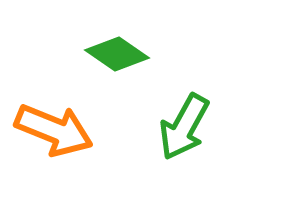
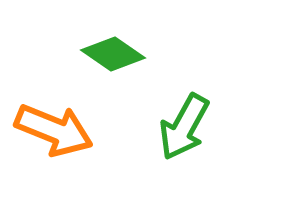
green diamond: moved 4 px left
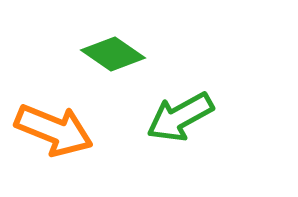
green arrow: moved 4 px left, 10 px up; rotated 32 degrees clockwise
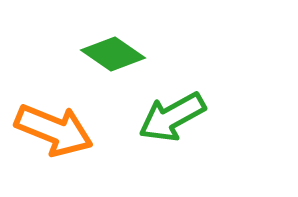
green arrow: moved 8 px left
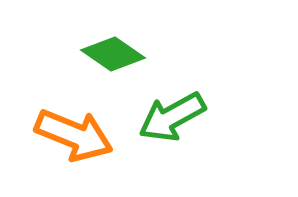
orange arrow: moved 20 px right, 5 px down
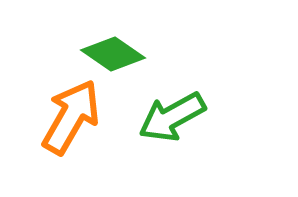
orange arrow: moved 3 px left, 18 px up; rotated 82 degrees counterclockwise
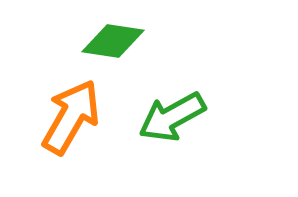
green diamond: moved 13 px up; rotated 26 degrees counterclockwise
